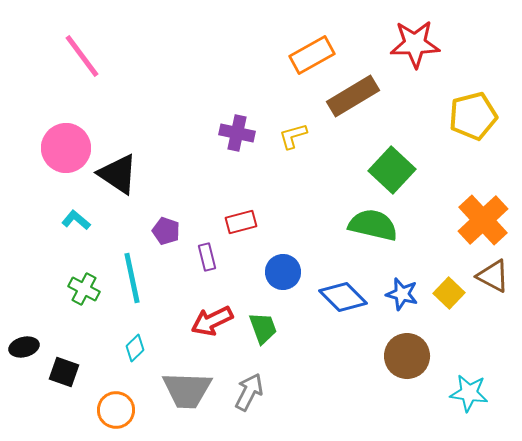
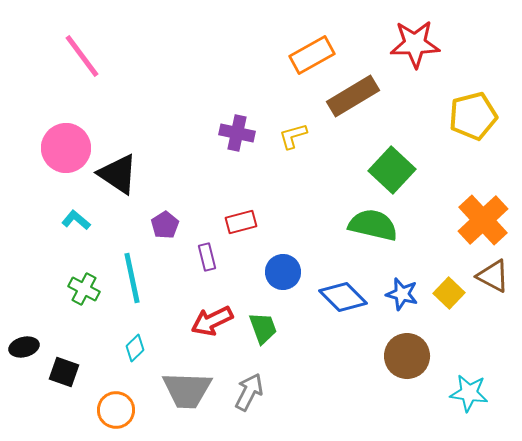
purple pentagon: moved 1 px left, 6 px up; rotated 20 degrees clockwise
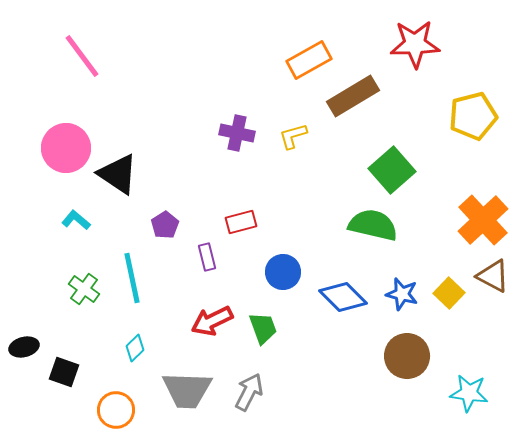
orange rectangle: moved 3 px left, 5 px down
green square: rotated 6 degrees clockwise
green cross: rotated 8 degrees clockwise
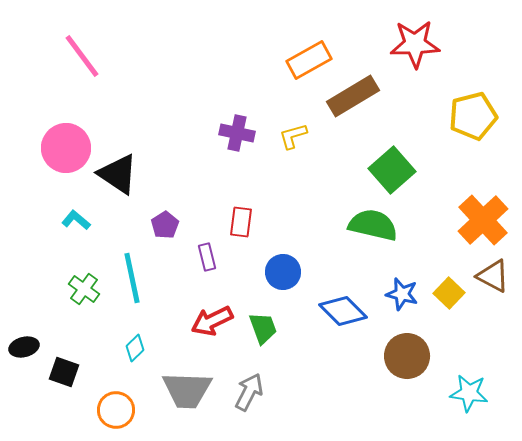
red rectangle: rotated 68 degrees counterclockwise
blue diamond: moved 14 px down
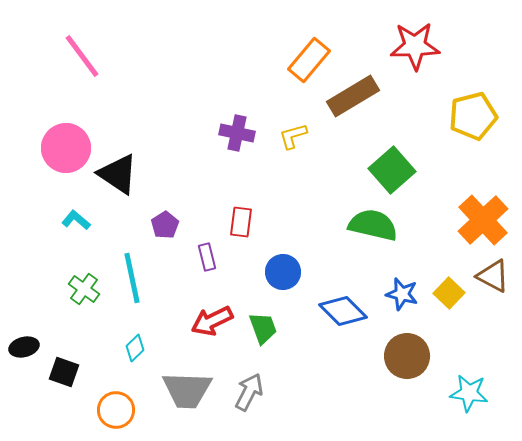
red star: moved 2 px down
orange rectangle: rotated 21 degrees counterclockwise
